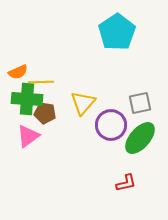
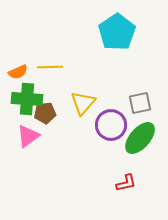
yellow line: moved 9 px right, 15 px up
brown pentagon: rotated 15 degrees counterclockwise
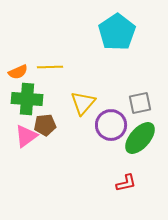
brown pentagon: moved 12 px down
pink triangle: moved 2 px left
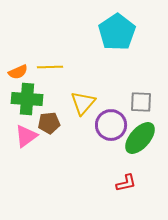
gray square: moved 1 px right, 1 px up; rotated 15 degrees clockwise
brown pentagon: moved 4 px right, 2 px up
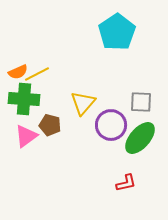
yellow line: moved 13 px left, 7 px down; rotated 25 degrees counterclockwise
green cross: moved 3 px left
brown pentagon: moved 1 px right, 2 px down; rotated 20 degrees clockwise
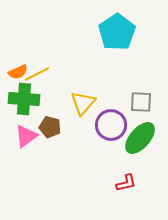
brown pentagon: moved 2 px down
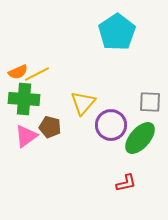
gray square: moved 9 px right
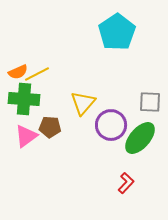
brown pentagon: rotated 10 degrees counterclockwise
red L-shape: rotated 35 degrees counterclockwise
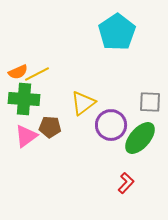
yellow triangle: rotated 12 degrees clockwise
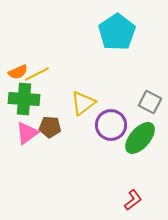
gray square: rotated 25 degrees clockwise
pink triangle: moved 1 px right, 3 px up
red L-shape: moved 7 px right, 17 px down; rotated 10 degrees clockwise
